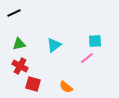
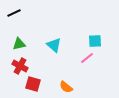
cyan triangle: rotated 42 degrees counterclockwise
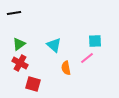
black line: rotated 16 degrees clockwise
green triangle: rotated 24 degrees counterclockwise
red cross: moved 3 px up
orange semicircle: moved 19 px up; rotated 40 degrees clockwise
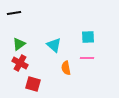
cyan square: moved 7 px left, 4 px up
pink line: rotated 40 degrees clockwise
